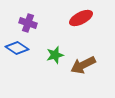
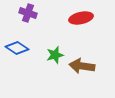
red ellipse: rotated 15 degrees clockwise
purple cross: moved 10 px up
brown arrow: moved 1 px left, 1 px down; rotated 35 degrees clockwise
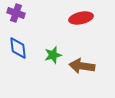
purple cross: moved 12 px left
blue diamond: moved 1 px right; rotated 50 degrees clockwise
green star: moved 2 px left
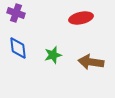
brown arrow: moved 9 px right, 4 px up
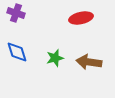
blue diamond: moved 1 px left, 4 px down; rotated 10 degrees counterclockwise
green star: moved 2 px right, 3 px down
brown arrow: moved 2 px left
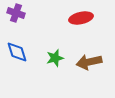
brown arrow: rotated 20 degrees counterclockwise
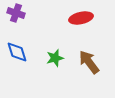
brown arrow: rotated 65 degrees clockwise
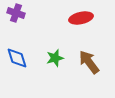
blue diamond: moved 6 px down
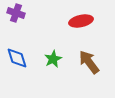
red ellipse: moved 3 px down
green star: moved 2 px left, 1 px down; rotated 12 degrees counterclockwise
